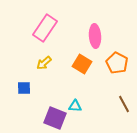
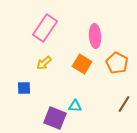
brown line: rotated 60 degrees clockwise
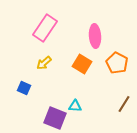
blue square: rotated 24 degrees clockwise
